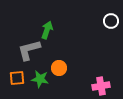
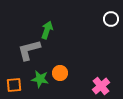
white circle: moved 2 px up
orange circle: moved 1 px right, 5 px down
orange square: moved 3 px left, 7 px down
pink cross: rotated 30 degrees counterclockwise
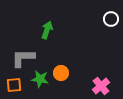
gray L-shape: moved 6 px left, 8 px down; rotated 15 degrees clockwise
orange circle: moved 1 px right
